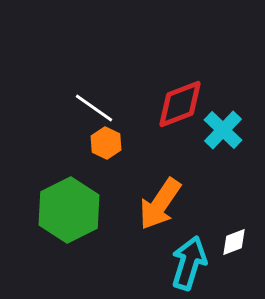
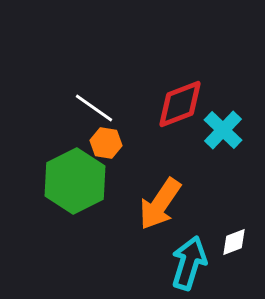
orange hexagon: rotated 16 degrees counterclockwise
green hexagon: moved 6 px right, 29 px up
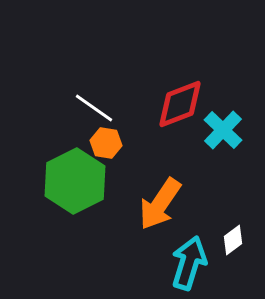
white diamond: moved 1 px left, 2 px up; rotated 16 degrees counterclockwise
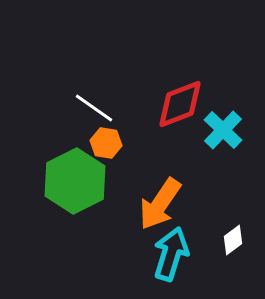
cyan arrow: moved 18 px left, 9 px up
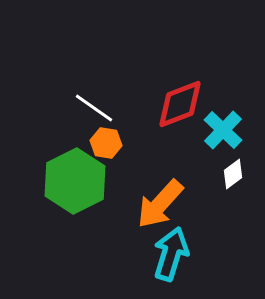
orange arrow: rotated 8 degrees clockwise
white diamond: moved 66 px up
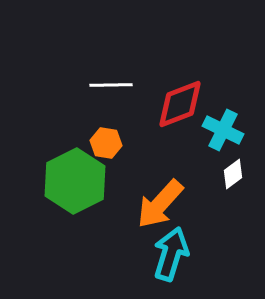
white line: moved 17 px right, 23 px up; rotated 36 degrees counterclockwise
cyan cross: rotated 18 degrees counterclockwise
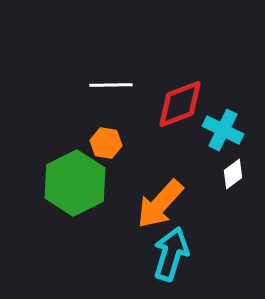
green hexagon: moved 2 px down
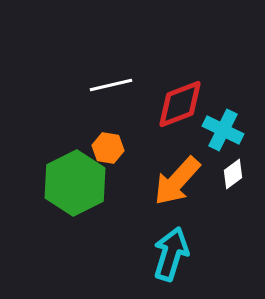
white line: rotated 12 degrees counterclockwise
orange hexagon: moved 2 px right, 5 px down
orange arrow: moved 17 px right, 23 px up
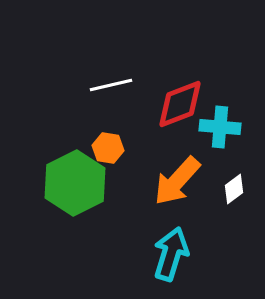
cyan cross: moved 3 px left, 3 px up; rotated 21 degrees counterclockwise
white diamond: moved 1 px right, 15 px down
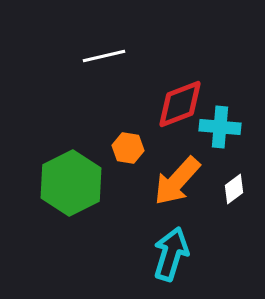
white line: moved 7 px left, 29 px up
orange hexagon: moved 20 px right
green hexagon: moved 4 px left
